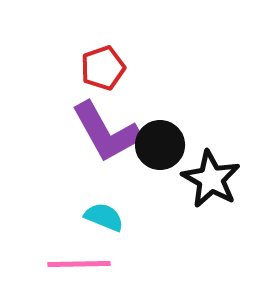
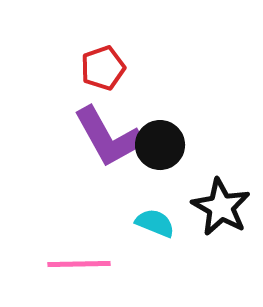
purple L-shape: moved 2 px right, 5 px down
black star: moved 10 px right, 28 px down
cyan semicircle: moved 51 px right, 6 px down
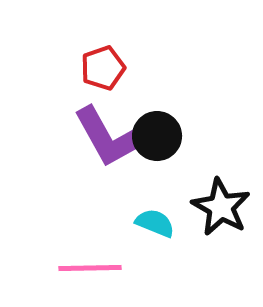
black circle: moved 3 px left, 9 px up
pink line: moved 11 px right, 4 px down
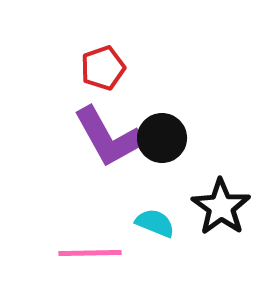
black circle: moved 5 px right, 2 px down
black star: rotated 6 degrees clockwise
pink line: moved 15 px up
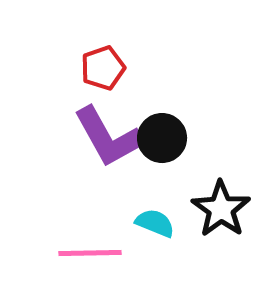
black star: moved 2 px down
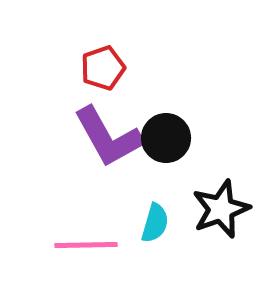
black circle: moved 4 px right
black star: rotated 16 degrees clockwise
cyan semicircle: rotated 84 degrees clockwise
pink line: moved 4 px left, 8 px up
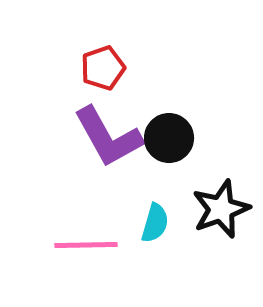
black circle: moved 3 px right
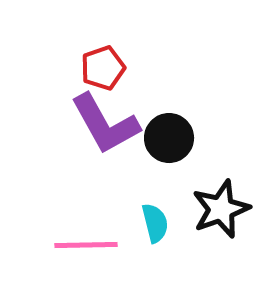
purple L-shape: moved 3 px left, 13 px up
cyan semicircle: rotated 30 degrees counterclockwise
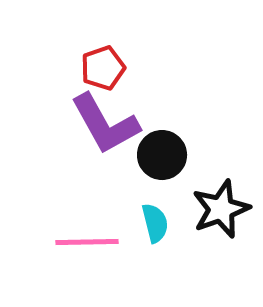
black circle: moved 7 px left, 17 px down
pink line: moved 1 px right, 3 px up
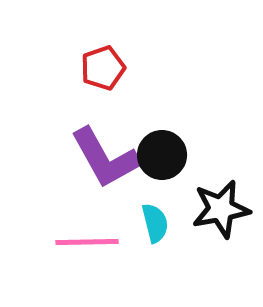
purple L-shape: moved 34 px down
black star: rotated 10 degrees clockwise
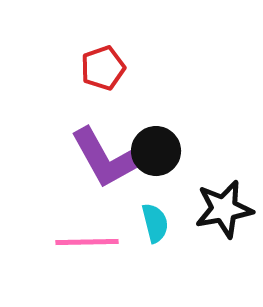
black circle: moved 6 px left, 4 px up
black star: moved 3 px right
